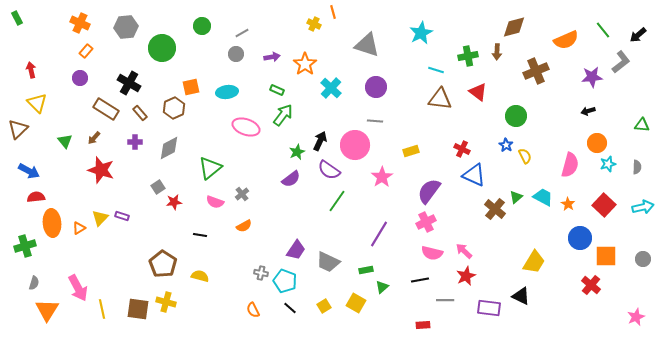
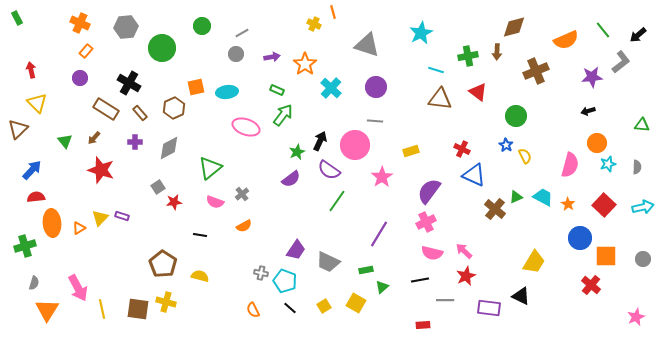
orange square at (191, 87): moved 5 px right
blue arrow at (29, 171): moved 3 px right, 1 px up; rotated 75 degrees counterclockwise
green triangle at (516, 197): rotated 16 degrees clockwise
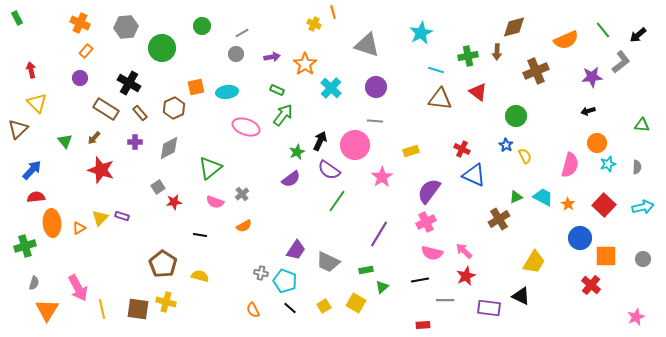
brown cross at (495, 209): moved 4 px right, 10 px down; rotated 20 degrees clockwise
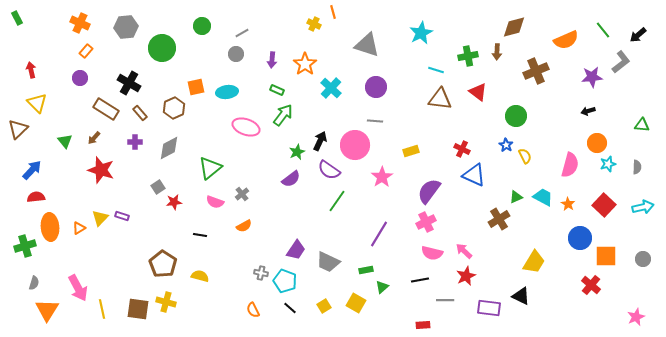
purple arrow at (272, 57): moved 3 px down; rotated 105 degrees clockwise
orange ellipse at (52, 223): moved 2 px left, 4 px down
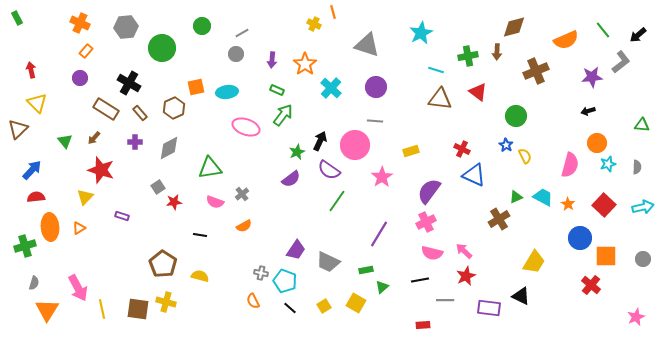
green triangle at (210, 168): rotated 30 degrees clockwise
yellow triangle at (100, 218): moved 15 px left, 21 px up
orange semicircle at (253, 310): moved 9 px up
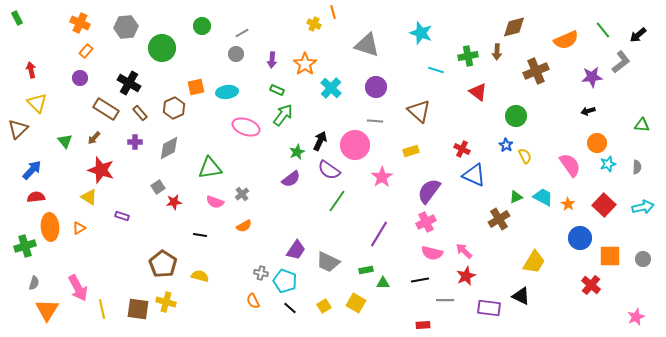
cyan star at (421, 33): rotated 25 degrees counterclockwise
brown triangle at (440, 99): moved 21 px left, 12 px down; rotated 35 degrees clockwise
pink semicircle at (570, 165): rotated 50 degrees counterclockwise
yellow triangle at (85, 197): moved 4 px right; rotated 42 degrees counterclockwise
orange square at (606, 256): moved 4 px right
green triangle at (382, 287): moved 1 px right, 4 px up; rotated 40 degrees clockwise
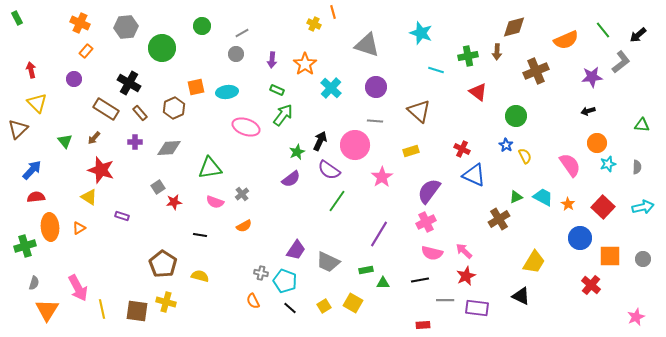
purple circle at (80, 78): moved 6 px left, 1 px down
gray diamond at (169, 148): rotated 25 degrees clockwise
red square at (604, 205): moved 1 px left, 2 px down
yellow square at (356, 303): moved 3 px left
purple rectangle at (489, 308): moved 12 px left
brown square at (138, 309): moved 1 px left, 2 px down
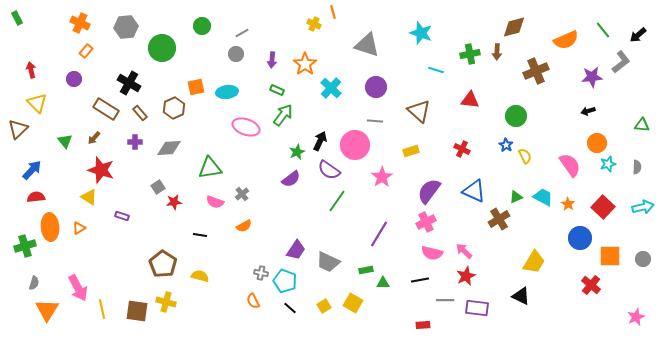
green cross at (468, 56): moved 2 px right, 2 px up
red triangle at (478, 92): moved 8 px left, 8 px down; rotated 30 degrees counterclockwise
blue triangle at (474, 175): moved 16 px down
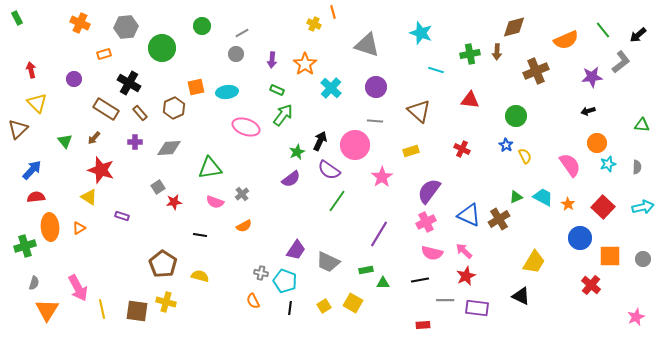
orange rectangle at (86, 51): moved 18 px right, 3 px down; rotated 32 degrees clockwise
blue triangle at (474, 191): moved 5 px left, 24 px down
black line at (290, 308): rotated 56 degrees clockwise
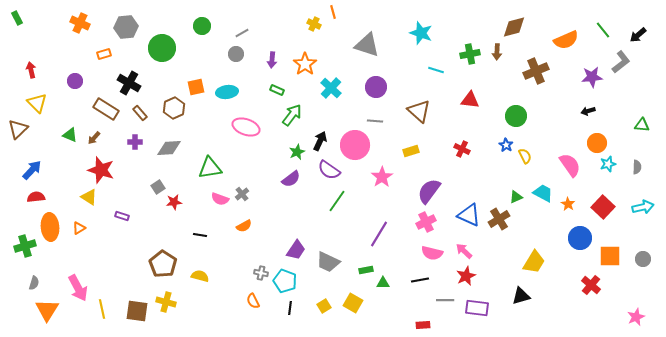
purple circle at (74, 79): moved 1 px right, 2 px down
green arrow at (283, 115): moved 9 px right
green triangle at (65, 141): moved 5 px right, 6 px up; rotated 28 degrees counterclockwise
cyan trapezoid at (543, 197): moved 4 px up
pink semicircle at (215, 202): moved 5 px right, 3 px up
black triangle at (521, 296): rotated 42 degrees counterclockwise
